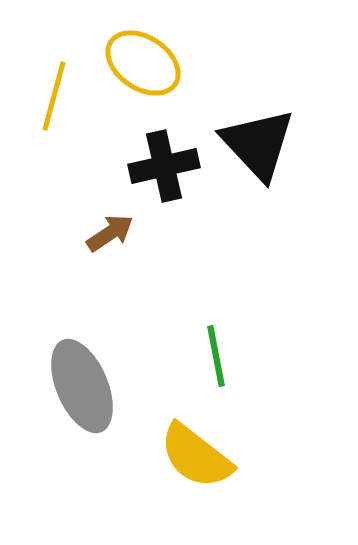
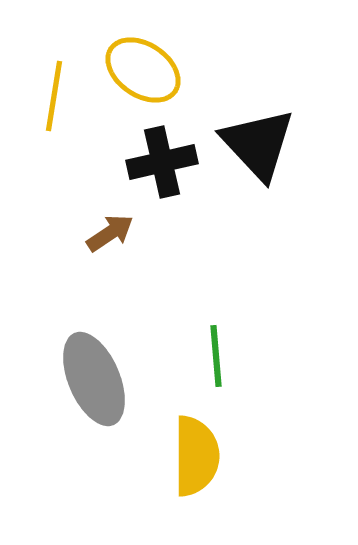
yellow ellipse: moved 7 px down
yellow line: rotated 6 degrees counterclockwise
black cross: moved 2 px left, 4 px up
green line: rotated 6 degrees clockwise
gray ellipse: moved 12 px right, 7 px up
yellow semicircle: rotated 128 degrees counterclockwise
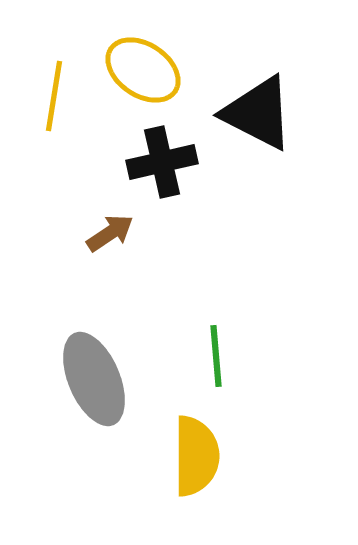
black triangle: moved 31 px up; rotated 20 degrees counterclockwise
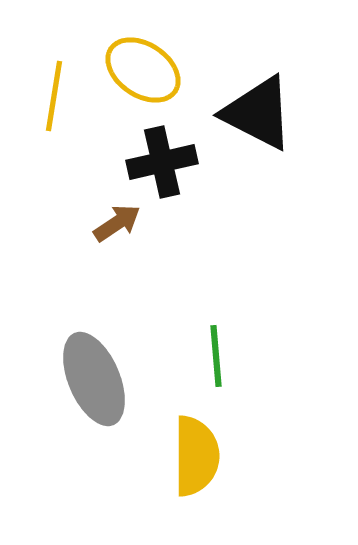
brown arrow: moved 7 px right, 10 px up
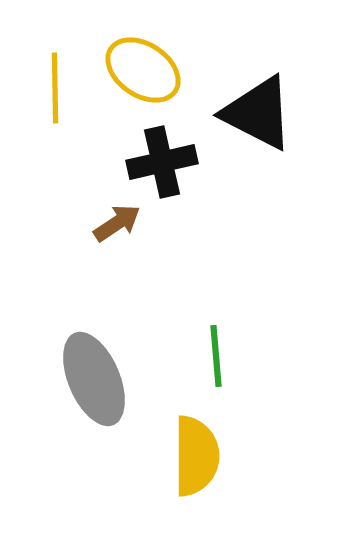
yellow line: moved 1 px right, 8 px up; rotated 10 degrees counterclockwise
